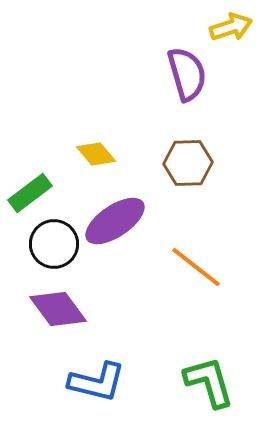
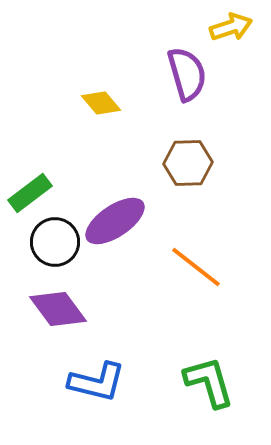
yellow diamond: moved 5 px right, 51 px up
black circle: moved 1 px right, 2 px up
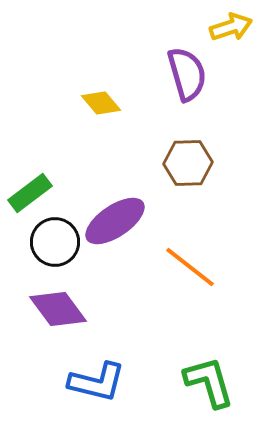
orange line: moved 6 px left
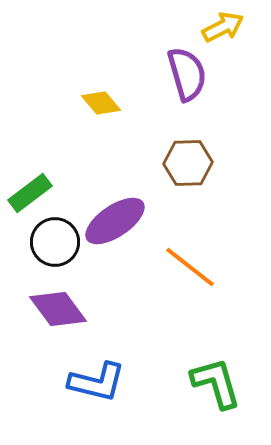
yellow arrow: moved 8 px left; rotated 9 degrees counterclockwise
green L-shape: moved 7 px right, 1 px down
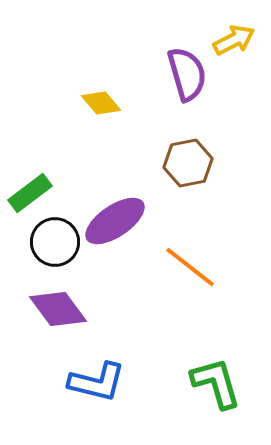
yellow arrow: moved 11 px right, 13 px down
brown hexagon: rotated 9 degrees counterclockwise
